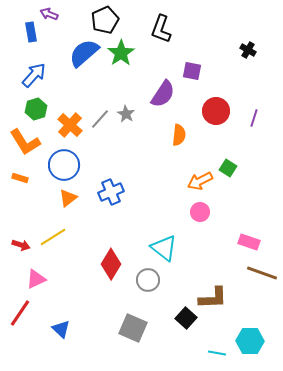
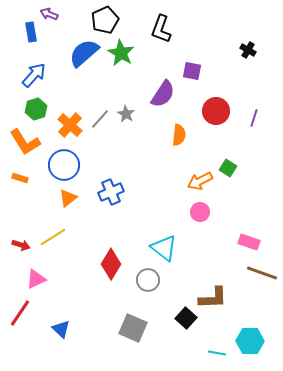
green star: rotated 8 degrees counterclockwise
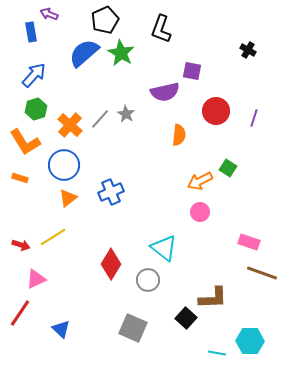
purple semicircle: moved 2 px right, 2 px up; rotated 44 degrees clockwise
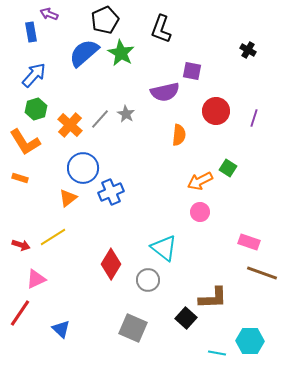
blue circle: moved 19 px right, 3 px down
